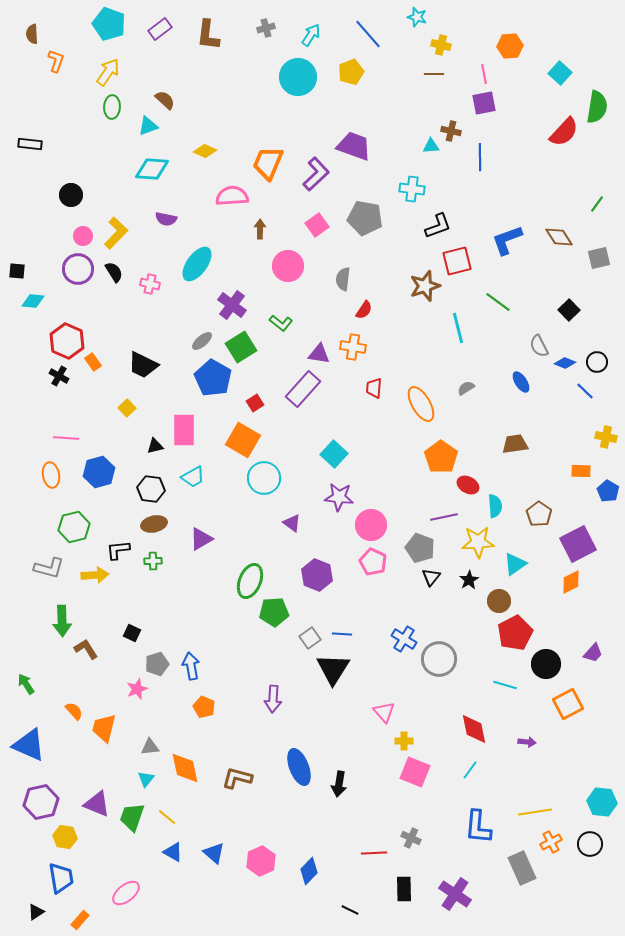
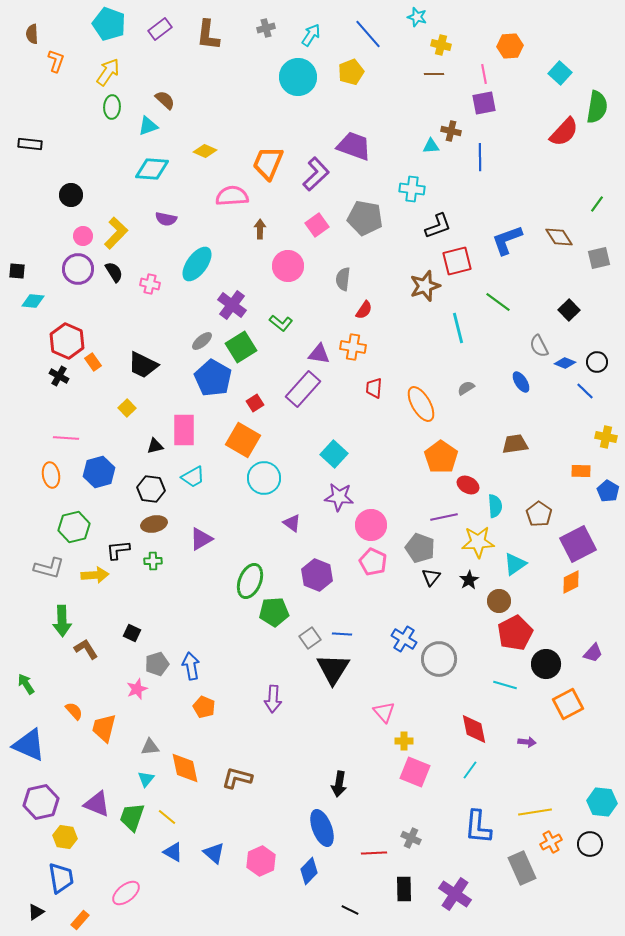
blue ellipse at (299, 767): moved 23 px right, 61 px down
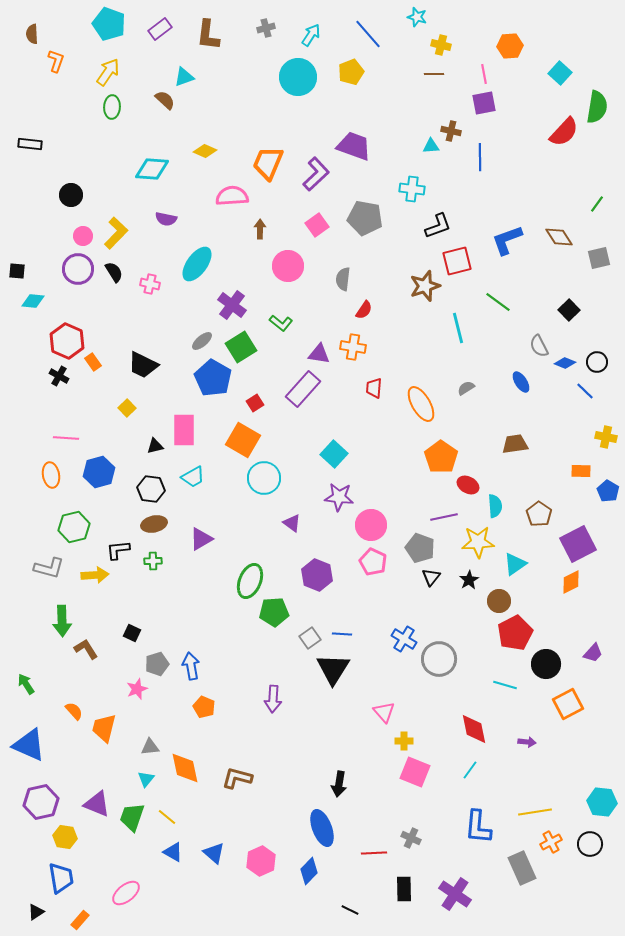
cyan triangle at (148, 126): moved 36 px right, 49 px up
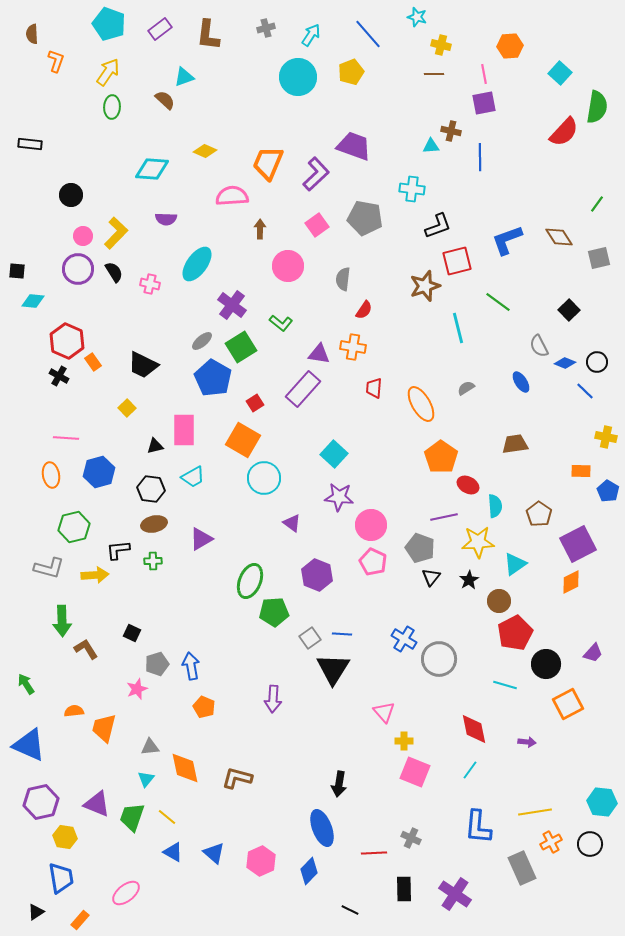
purple semicircle at (166, 219): rotated 10 degrees counterclockwise
orange semicircle at (74, 711): rotated 54 degrees counterclockwise
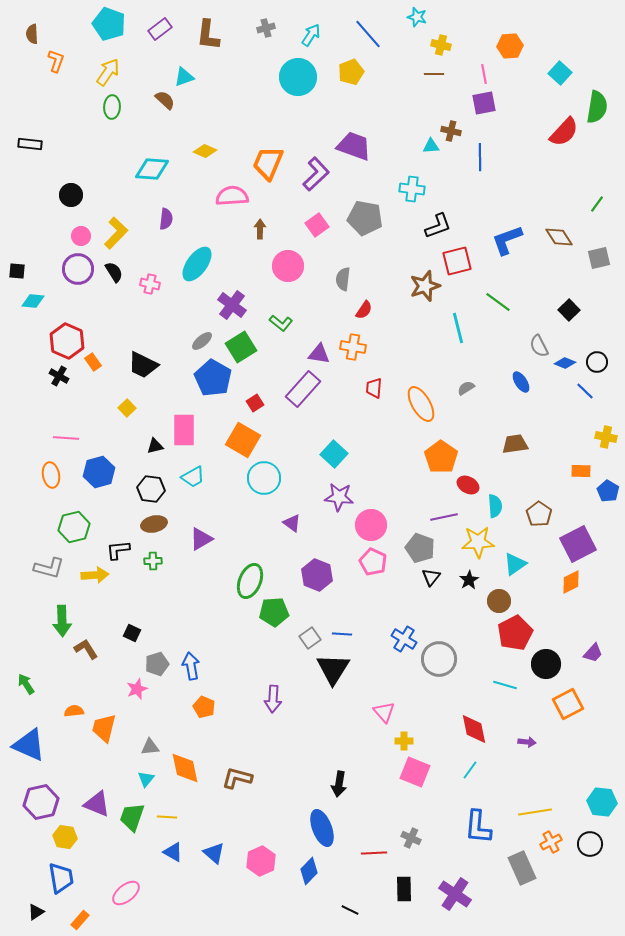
purple semicircle at (166, 219): rotated 85 degrees counterclockwise
pink circle at (83, 236): moved 2 px left
yellow line at (167, 817): rotated 36 degrees counterclockwise
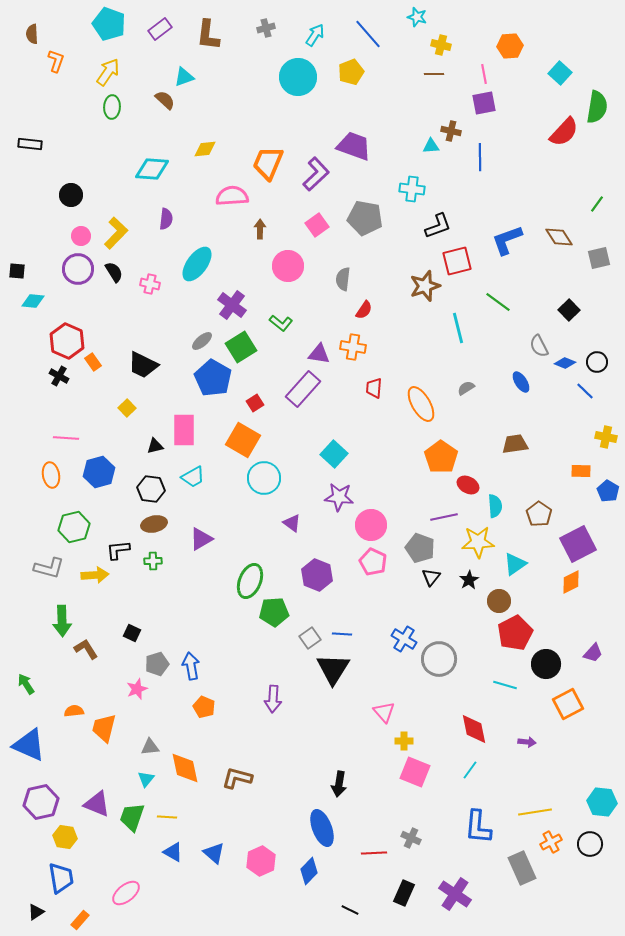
cyan arrow at (311, 35): moved 4 px right
yellow diamond at (205, 151): moved 2 px up; rotated 30 degrees counterclockwise
black rectangle at (404, 889): moved 4 px down; rotated 25 degrees clockwise
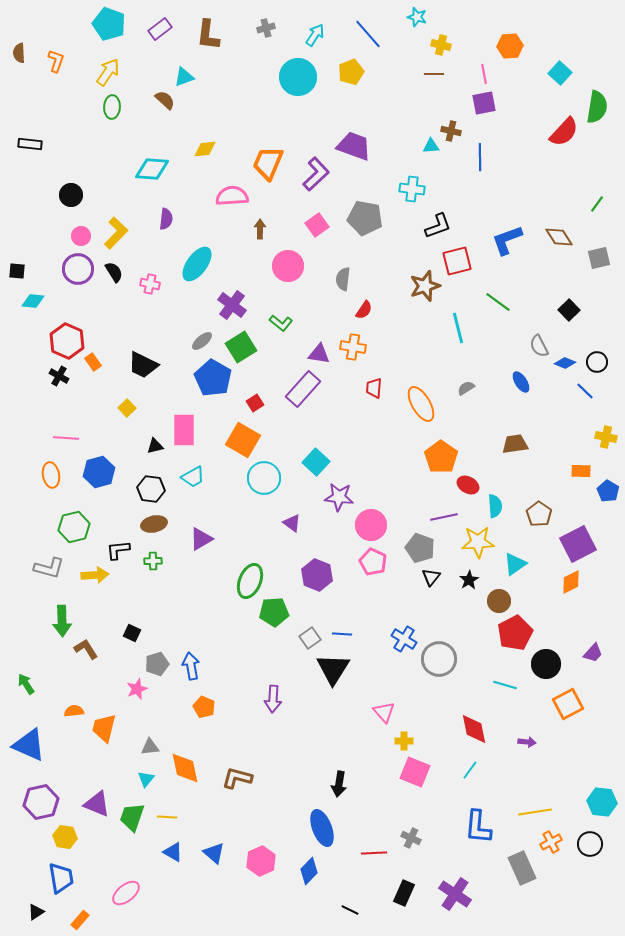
brown semicircle at (32, 34): moved 13 px left, 19 px down
cyan square at (334, 454): moved 18 px left, 8 px down
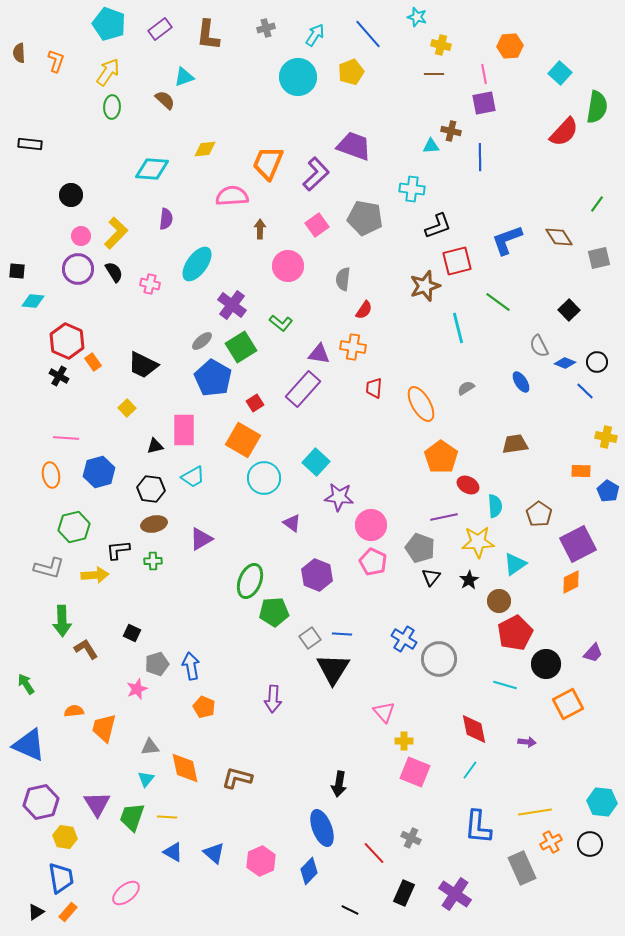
purple triangle at (97, 804): rotated 36 degrees clockwise
red line at (374, 853): rotated 50 degrees clockwise
orange rectangle at (80, 920): moved 12 px left, 8 px up
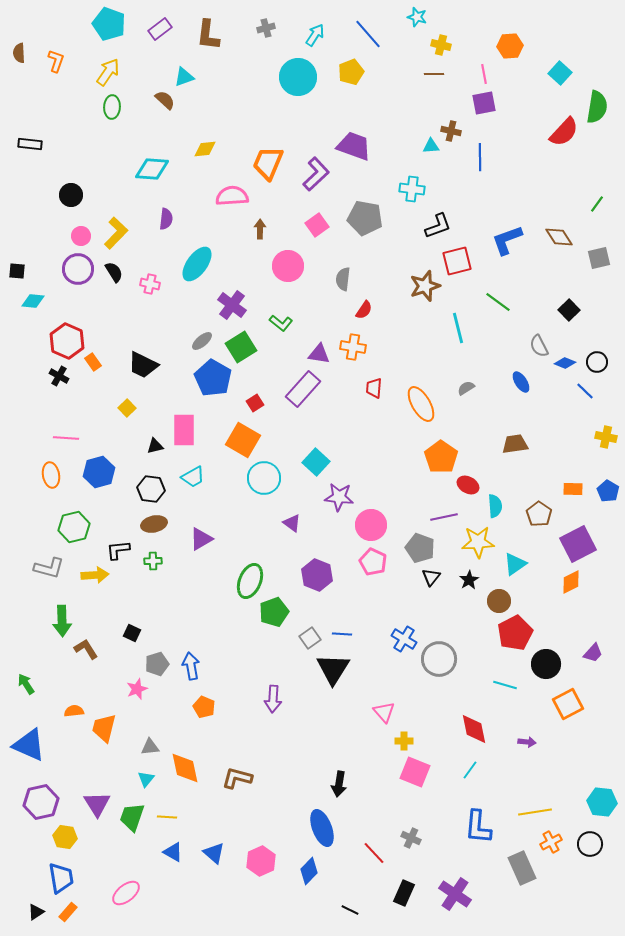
orange rectangle at (581, 471): moved 8 px left, 18 px down
green pentagon at (274, 612): rotated 16 degrees counterclockwise
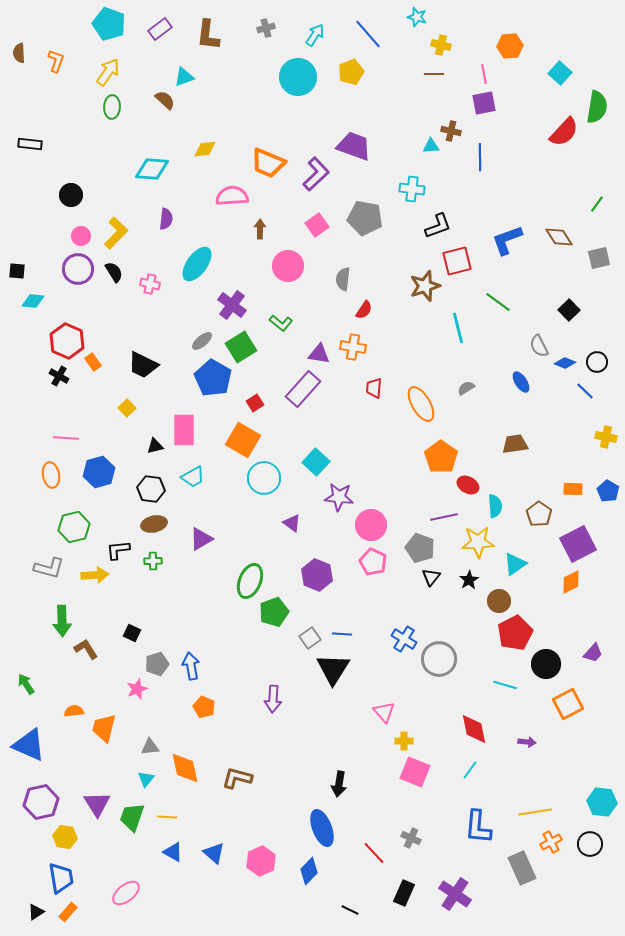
orange trapezoid at (268, 163): rotated 90 degrees counterclockwise
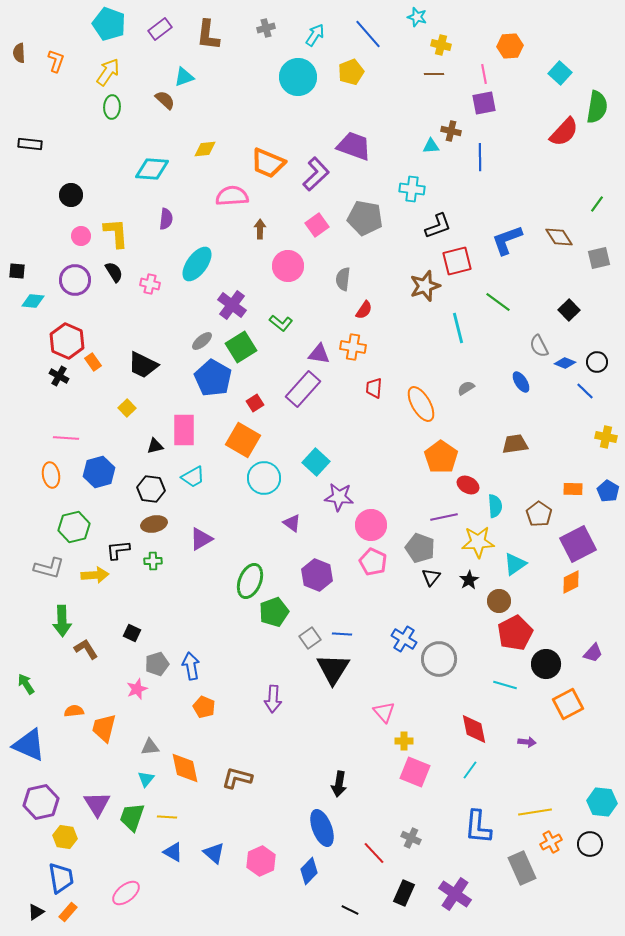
yellow L-shape at (116, 233): rotated 48 degrees counterclockwise
purple circle at (78, 269): moved 3 px left, 11 px down
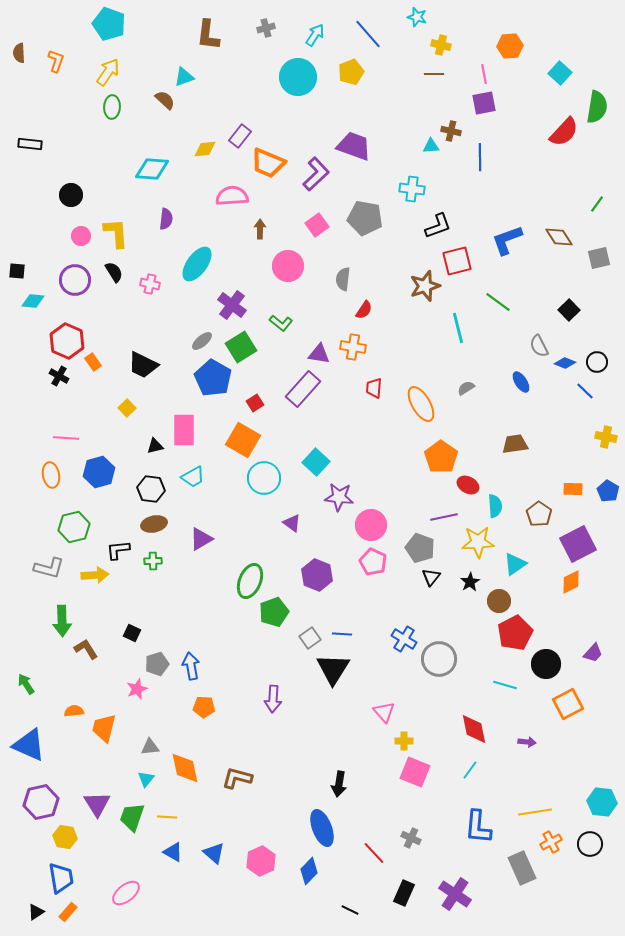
purple rectangle at (160, 29): moved 80 px right, 107 px down; rotated 15 degrees counterclockwise
black star at (469, 580): moved 1 px right, 2 px down
orange pentagon at (204, 707): rotated 20 degrees counterclockwise
